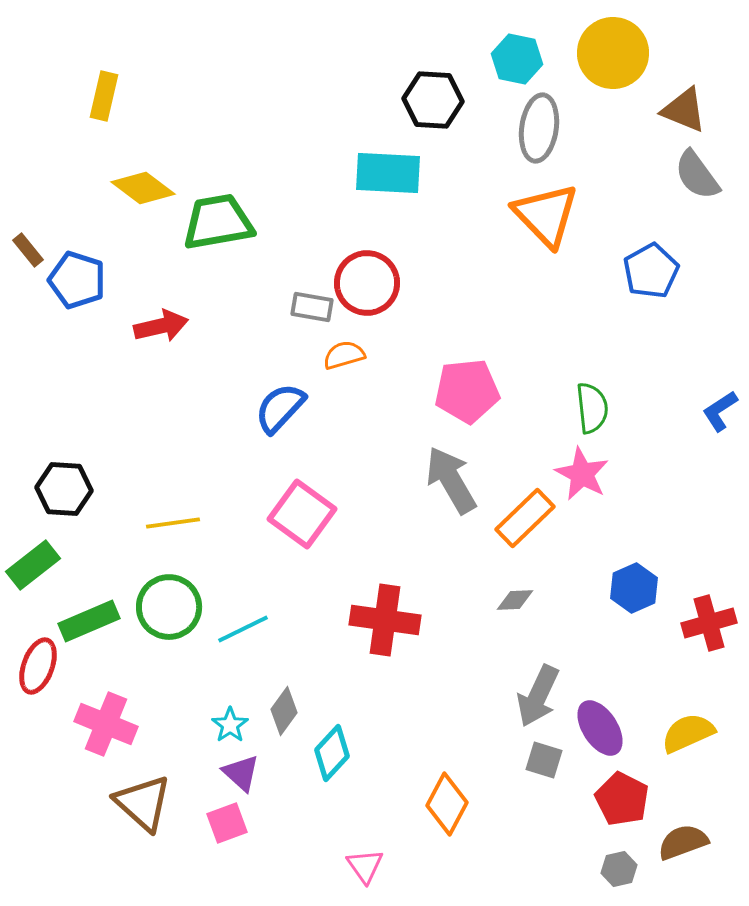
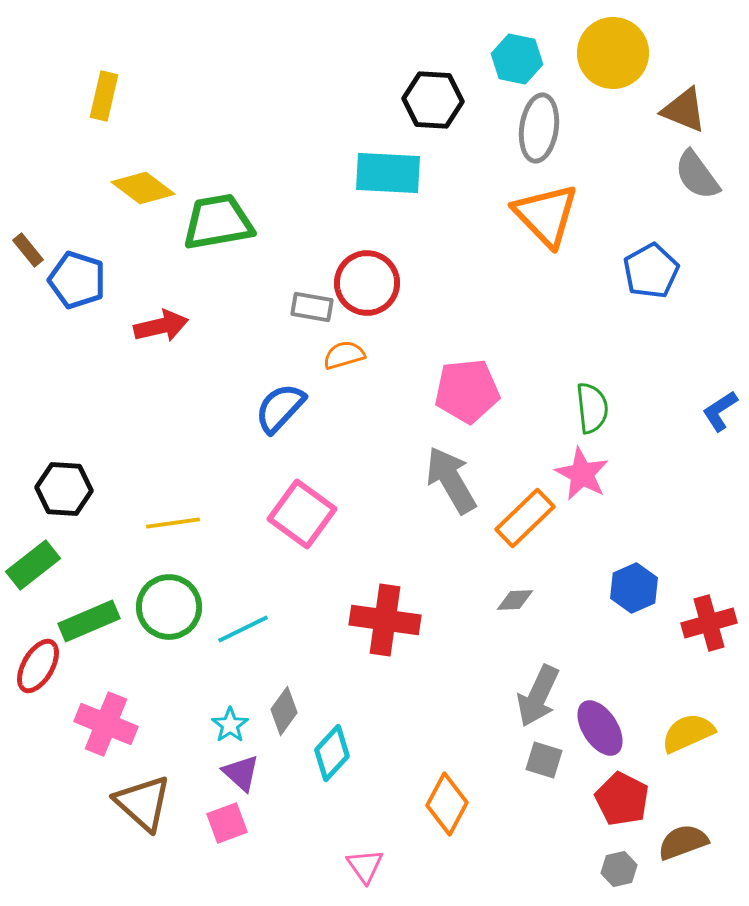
red ellipse at (38, 666): rotated 10 degrees clockwise
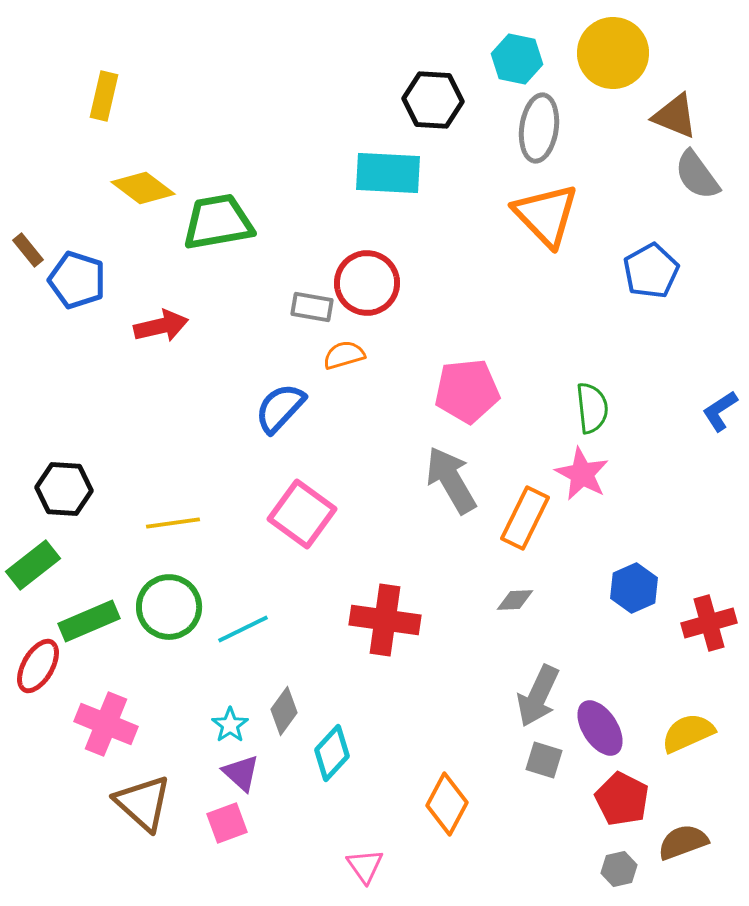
brown triangle at (684, 110): moved 9 px left, 6 px down
orange rectangle at (525, 518): rotated 20 degrees counterclockwise
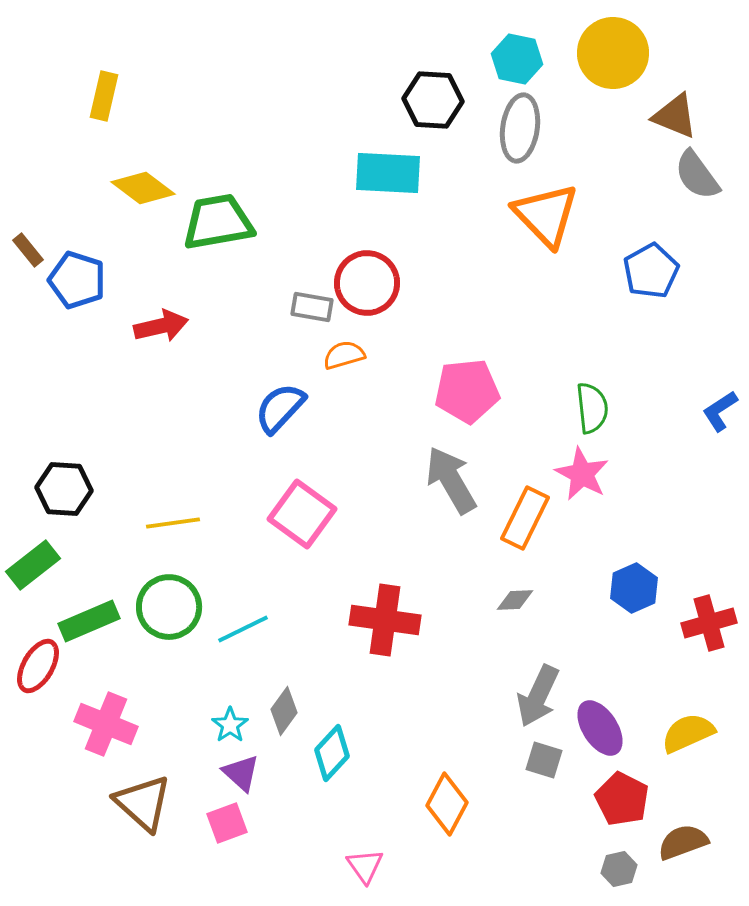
gray ellipse at (539, 128): moved 19 px left
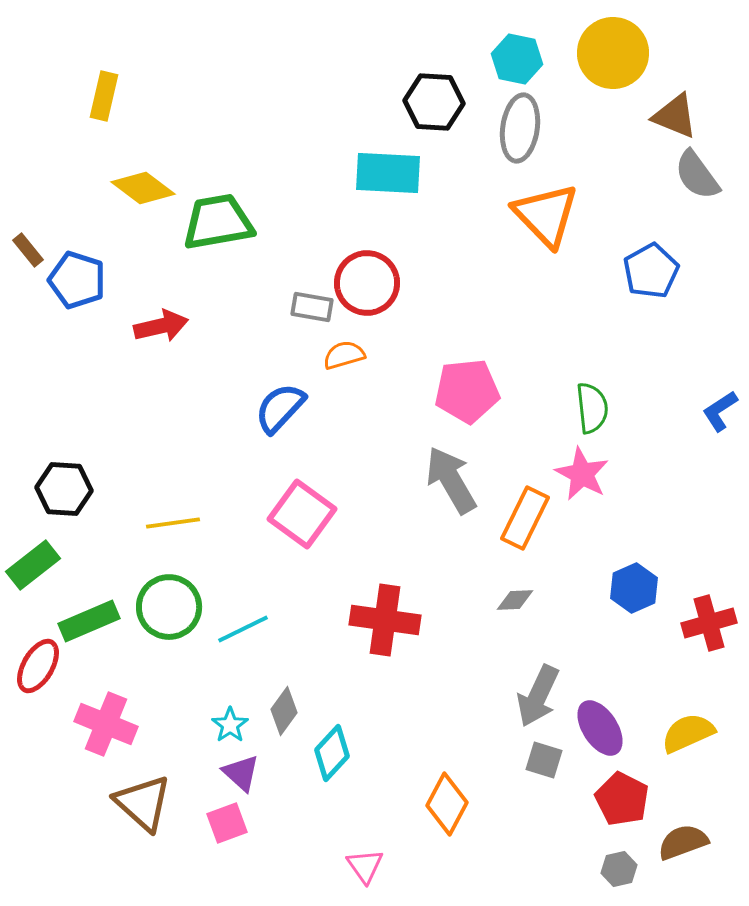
black hexagon at (433, 100): moved 1 px right, 2 px down
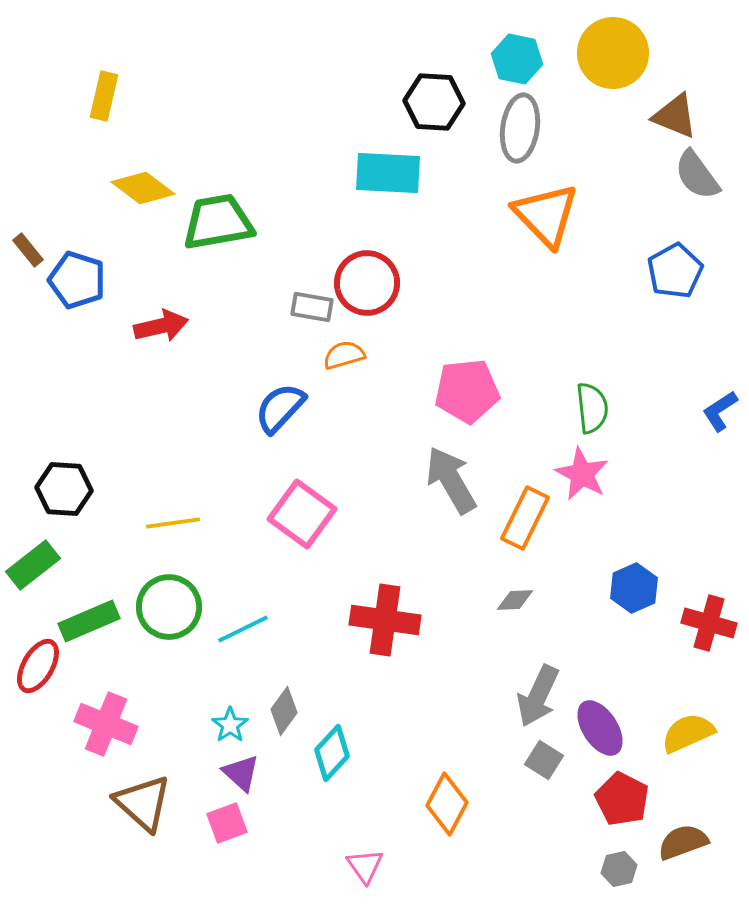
blue pentagon at (651, 271): moved 24 px right
red cross at (709, 623): rotated 32 degrees clockwise
gray square at (544, 760): rotated 15 degrees clockwise
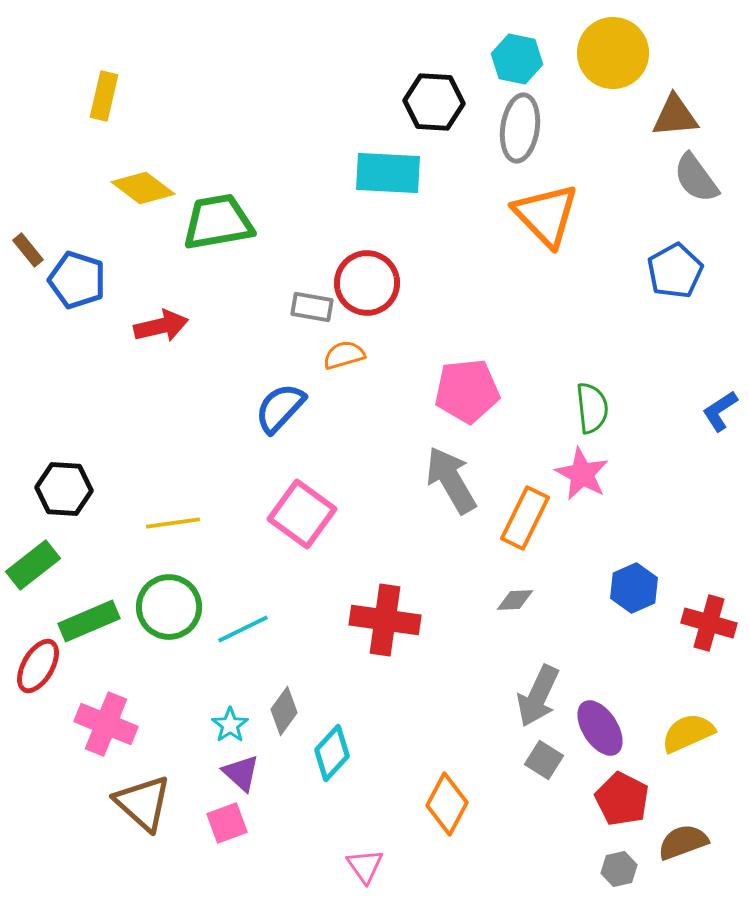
brown triangle at (675, 116): rotated 27 degrees counterclockwise
gray semicircle at (697, 175): moved 1 px left, 3 px down
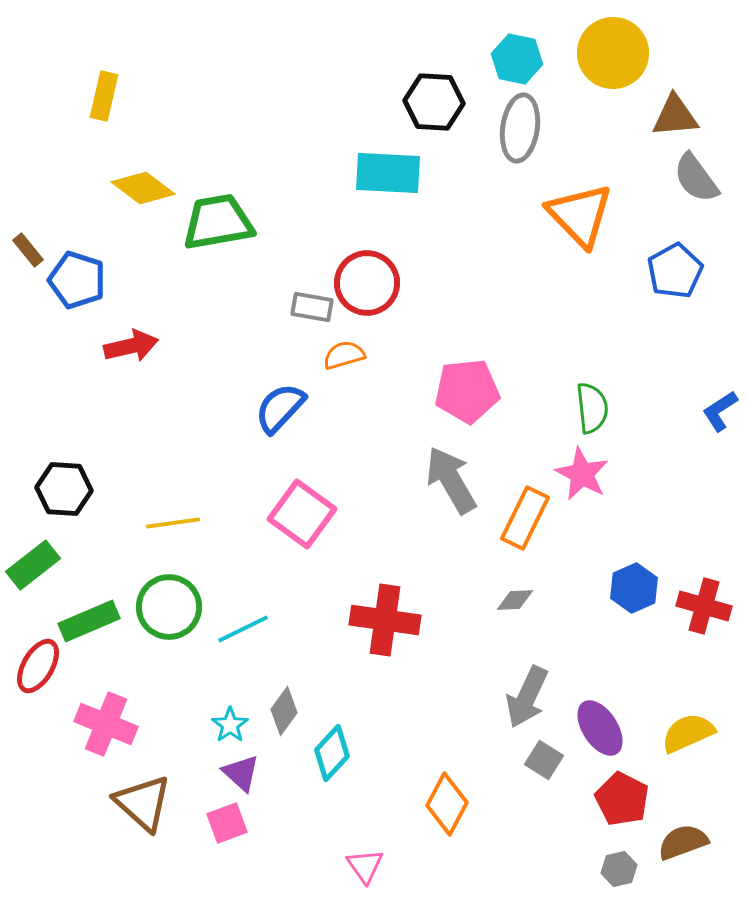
orange triangle at (546, 215): moved 34 px right
red arrow at (161, 326): moved 30 px left, 20 px down
red cross at (709, 623): moved 5 px left, 17 px up
gray arrow at (538, 696): moved 11 px left, 1 px down
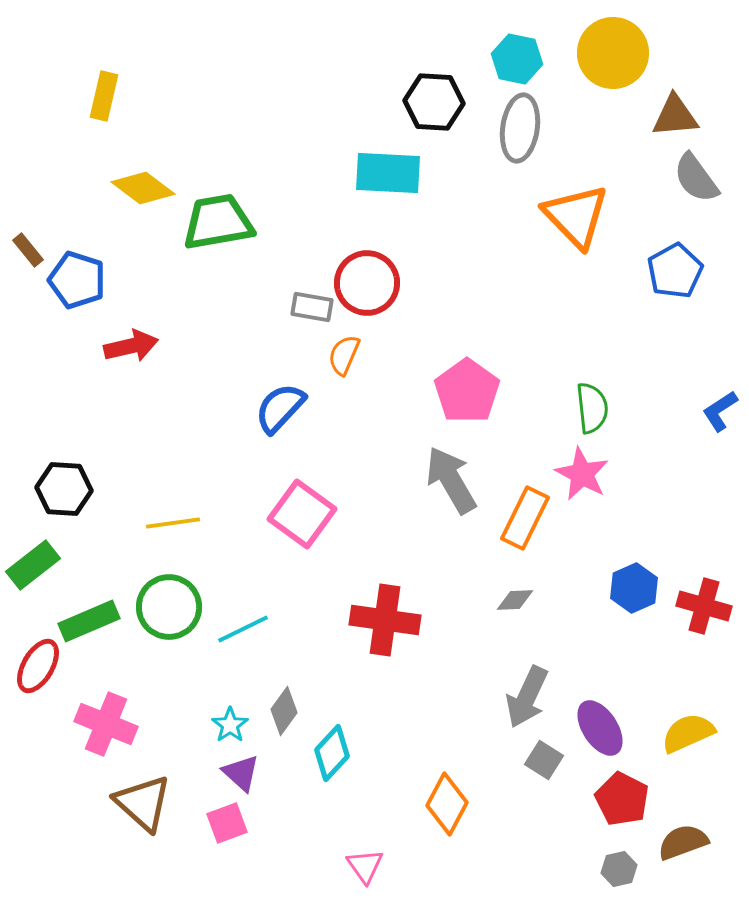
orange triangle at (580, 215): moved 4 px left, 1 px down
orange semicircle at (344, 355): rotated 51 degrees counterclockwise
pink pentagon at (467, 391): rotated 30 degrees counterclockwise
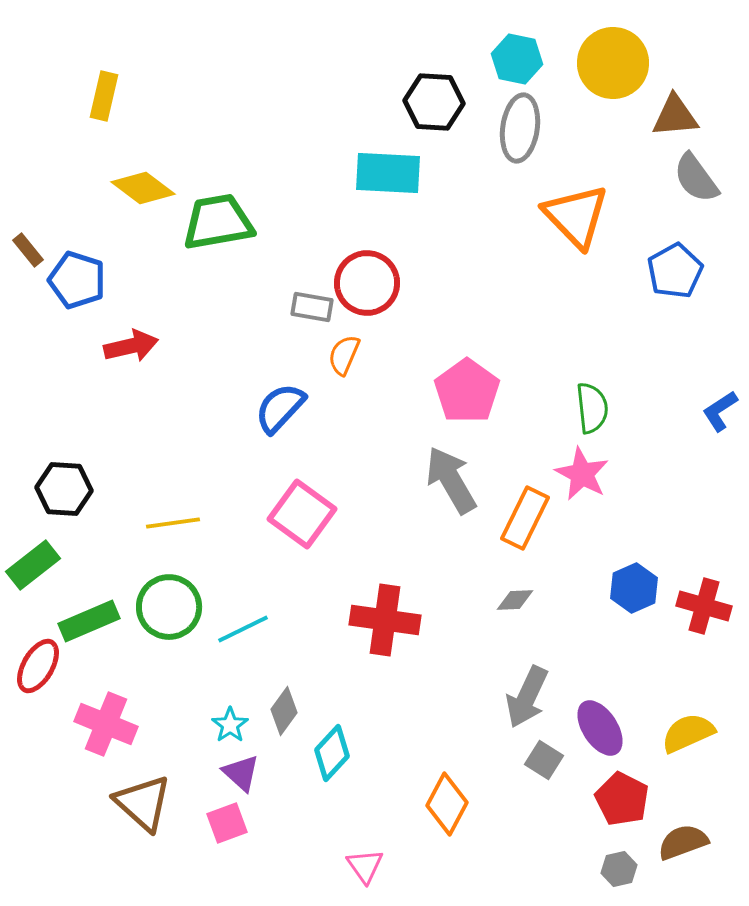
yellow circle at (613, 53): moved 10 px down
